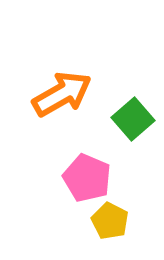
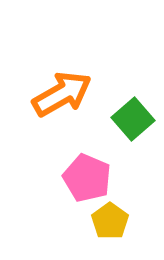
yellow pentagon: rotated 9 degrees clockwise
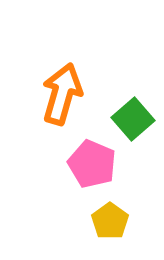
orange arrow: rotated 44 degrees counterclockwise
pink pentagon: moved 5 px right, 14 px up
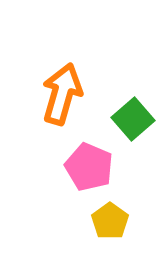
pink pentagon: moved 3 px left, 3 px down
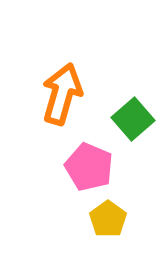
yellow pentagon: moved 2 px left, 2 px up
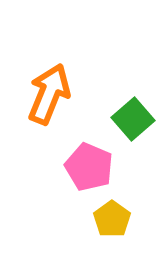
orange arrow: moved 13 px left; rotated 6 degrees clockwise
yellow pentagon: moved 4 px right
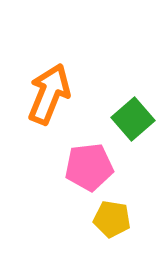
pink pentagon: rotated 30 degrees counterclockwise
yellow pentagon: rotated 27 degrees counterclockwise
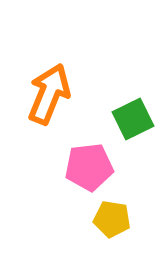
green square: rotated 15 degrees clockwise
